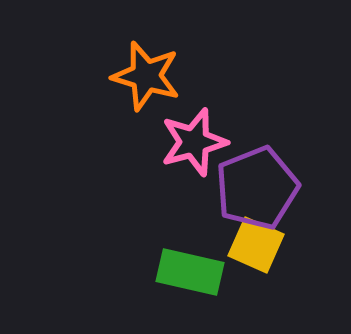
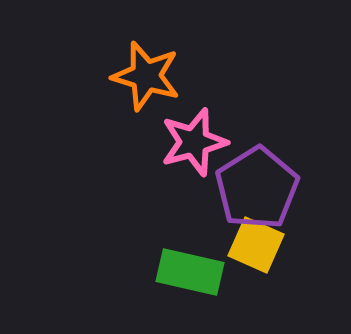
purple pentagon: rotated 10 degrees counterclockwise
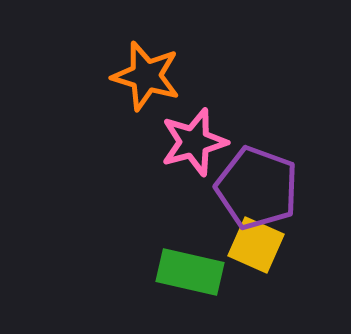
purple pentagon: rotated 20 degrees counterclockwise
